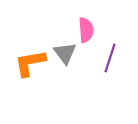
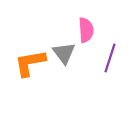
gray triangle: moved 1 px left
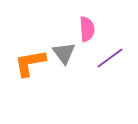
pink semicircle: moved 1 px right, 1 px up
purple line: rotated 36 degrees clockwise
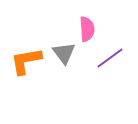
orange L-shape: moved 4 px left, 2 px up
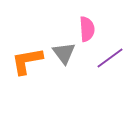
orange L-shape: moved 1 px right
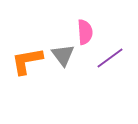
pink semicircle: moved 2 px left, 3 px down
gray triangle: moved 1 px left, 2 px down
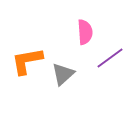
gray triangle: moved 19 px down; rotated 25 degrees clockwise
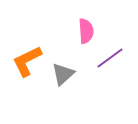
pink semicircle: moved 1 px right, 1 px up
orange L-shape: rotated 16 degrees counterclockwise
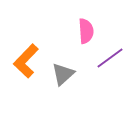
orange L-shape: moved 1 px left; rotated 20 degrees counterclockwise
